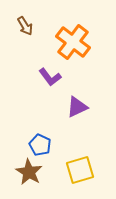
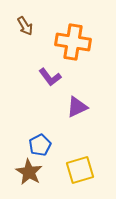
orange cross: rotated 28 degrees counterclockwise
blue pentagon: rotated 20 degrees clockwise
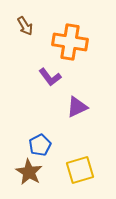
orange cross: moved 3 px left
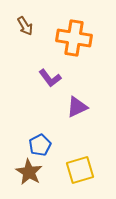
orange cross: moved 4 px right, 4 px up
purple L-shape: moved 1 px down
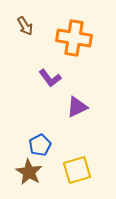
yellow square: moved 3 px left
